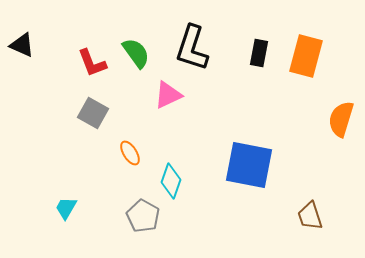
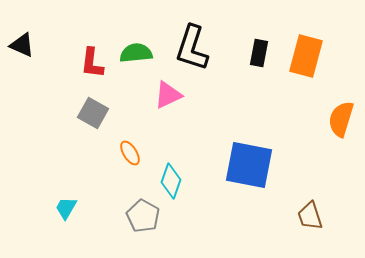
green semicircle: rotated 60 degrees counterclockwise
red L-shape: rotated 28 degrees clockwise
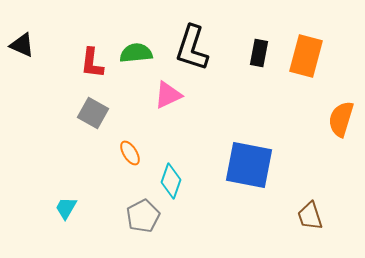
gray pentagon: rotated 16 degrees clockwise
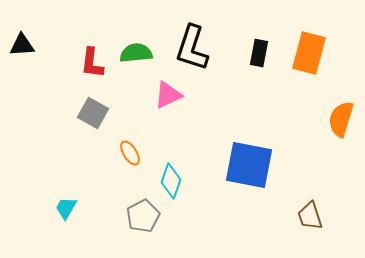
black triangle: rotated 28 degrees counterclockwise
orange rectangle: moved 3 px right, 3 px up
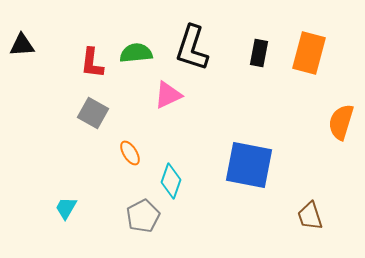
orange semicircle: moved 3 px down
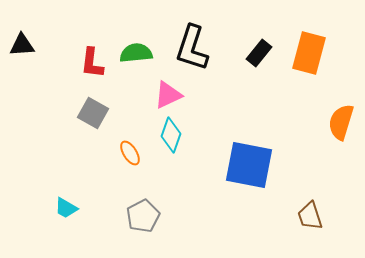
black rectangle: rotated 28 degrees clockwise
cyan diamond: moved 46 px up
cyan trapezoid: rotated 90 degrees counterclockwise
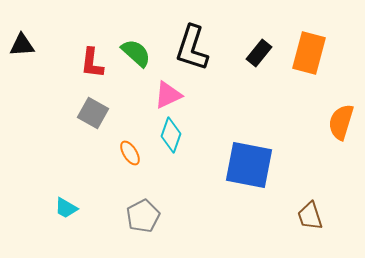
green semicircle: rotated 48 degrees clockwise
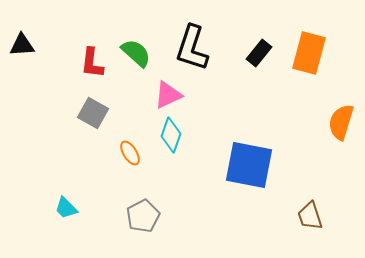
cyan trapezoid: rotated 15 degrees clockwise
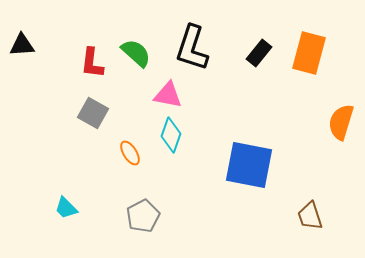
pink triangle: rotated 36 degrees clockwise
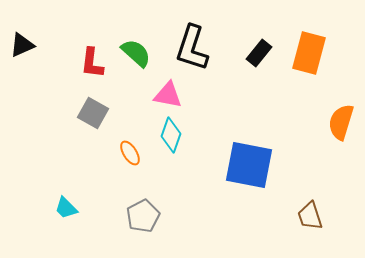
black triangle: rotated 20 degrees counterclockwise
